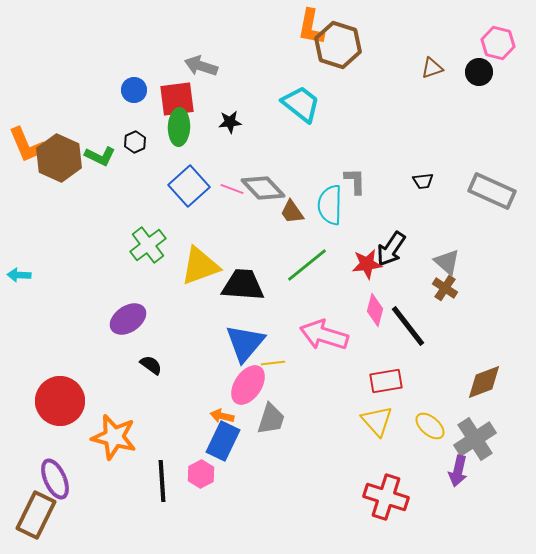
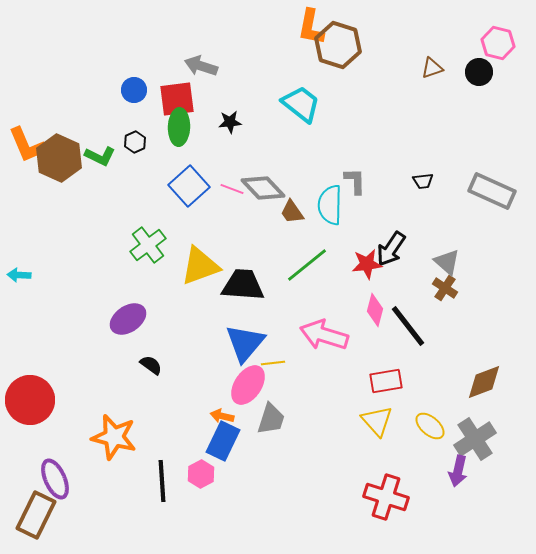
red circle at (60, 401): moved 30 px left, 1 px up
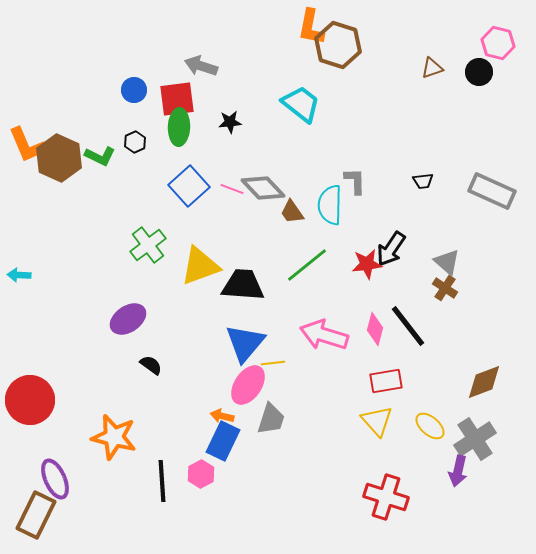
pink diamond at (375, 310): moved 19 px down
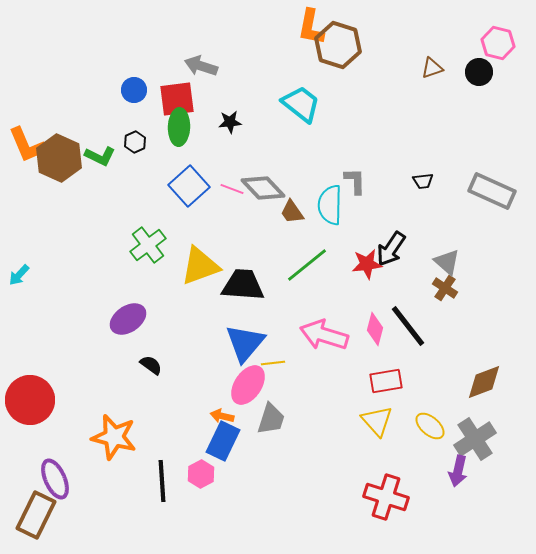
cyan arrow at (19, 275): rotated 50 degrees counterclockwise
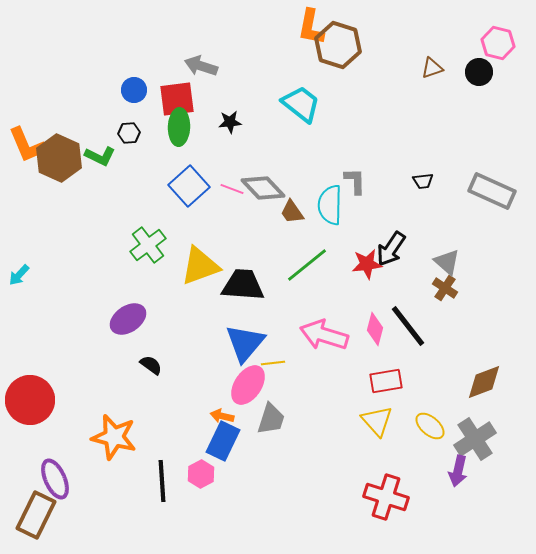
black hexagon at (135, 142): moved 6 px left, 9 px up; rotated 20 degrees clockwise
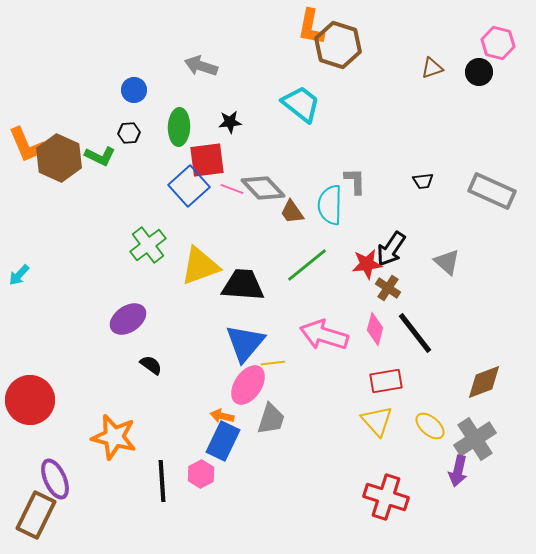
red square at (177, 99): moved 30 px right, 61 px down
brown cross at (445, 288): moved 57 px left
black line at (408, 326): moved 7 px right, 7 px down
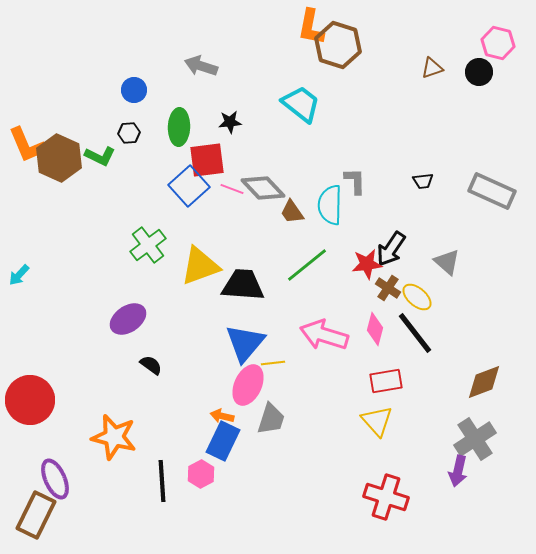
pink ellipse at (248, 385): rotated 9 degrees counterclockwise
yellow ellipse at (430, 426): moved 13 px left, 129 px up
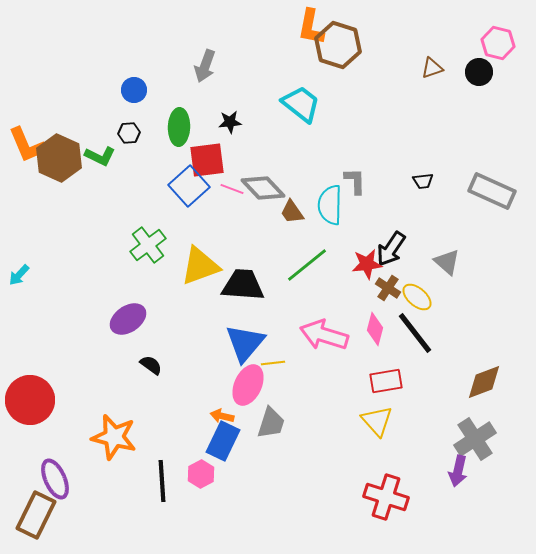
gray arrow at (201, 66): moved 4 px right; rotated 88 degrees counterclockwise
gray trapezoid at (271, 419): moved 4 px down
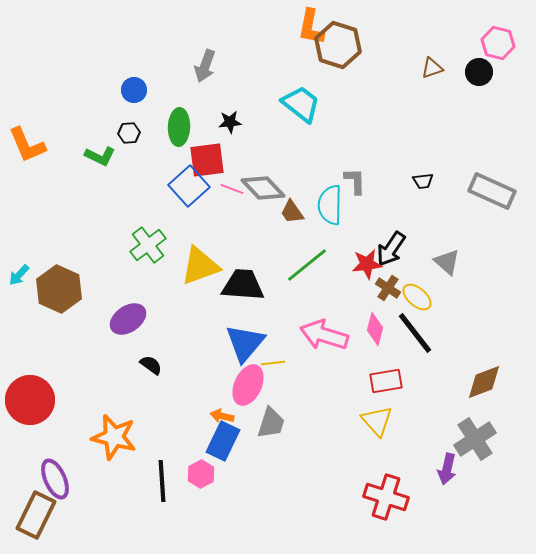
brown hexagon at (59, 158): moved 131 px down
purple arrow at (458, 471): moved 11 px left, 2 px up
